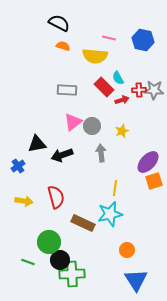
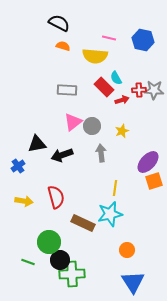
cyan semicircle: moved 2 px left
blue triangle: moved 3 px left, 2 px down
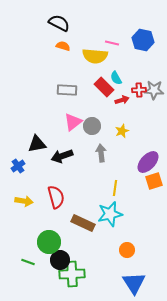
pink line: moved 3 px right, 5 px down
black arrow: moved 1 px down
blue triangle: moved 1 px right, 1 px down
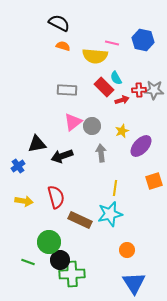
purple ellipse: moved 7 px left, 16 px up
brown rectangle: moved 3 px left, 3 px up
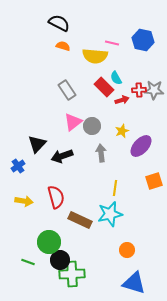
gray rectangle: rotated 54 degrees clockwise
black triangle: rotated 36 degrees counterclockwise
blue triangle: rotated 40 degrees counterclockwise
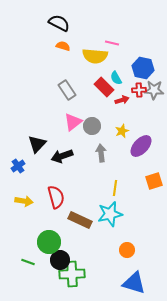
blue hexagon: moved 28 px down
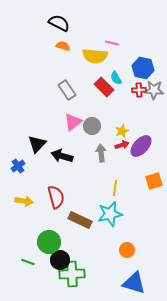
red arrow: moved 45 px down
black arrow: rotated 35 degrees clockwise
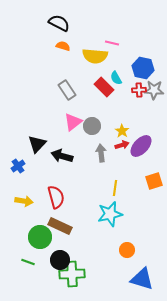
yellow star: rotated 16 degrees counterclockwise
brown rectangle: moved 20 px left, 6 px down
green circle: moved 9 px left, 5 px up
blue triangle: moved 8 px right, 4 px up
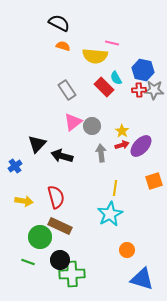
blue hexagon: moved 2 px down
blue cross: moved 3 px left
cyan star: rotated 15 degrees counterclockwise
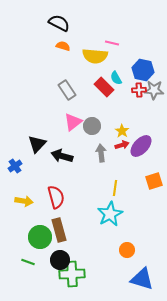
brown rectangle: moved 1 px left, 4 px down; rotated 50 degrees clockwise
